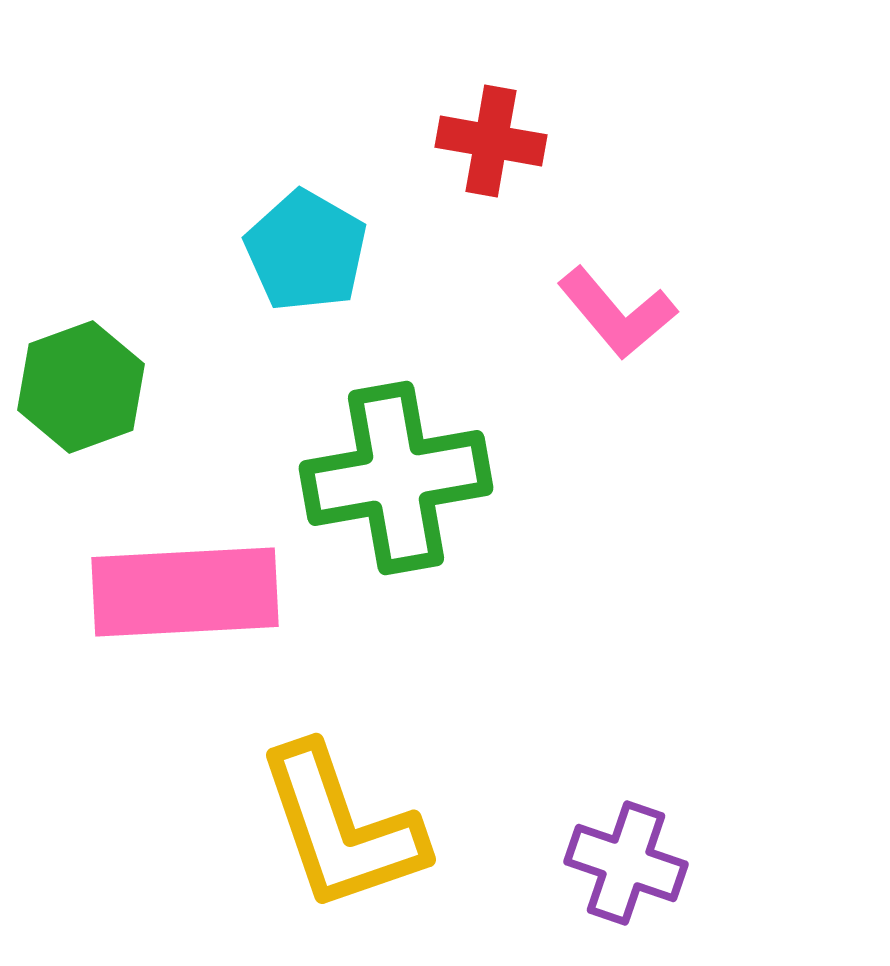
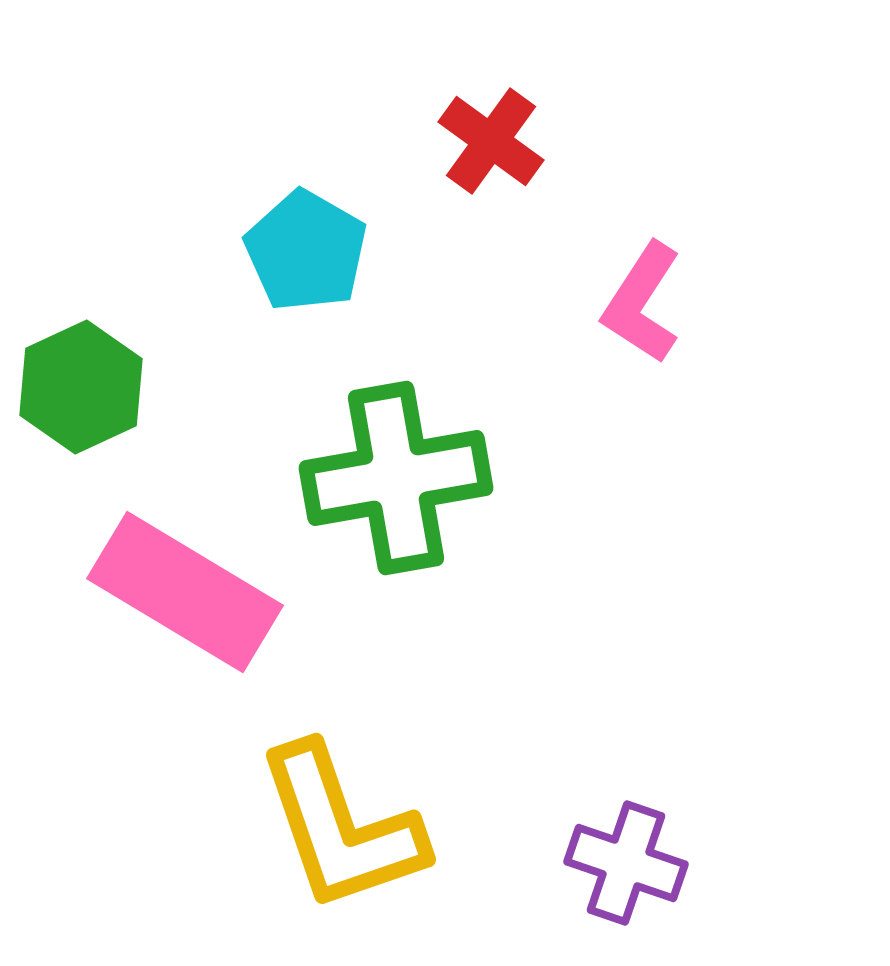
red cross: rotated 26 degrees clockwise
pink L-shape: moved 25 px right, 10 px up; rotated 73 degrees clockwise
green hexagon: rotated 5 degrees counterclockwise
pink rectangle: rotated 34 degrees clockwise
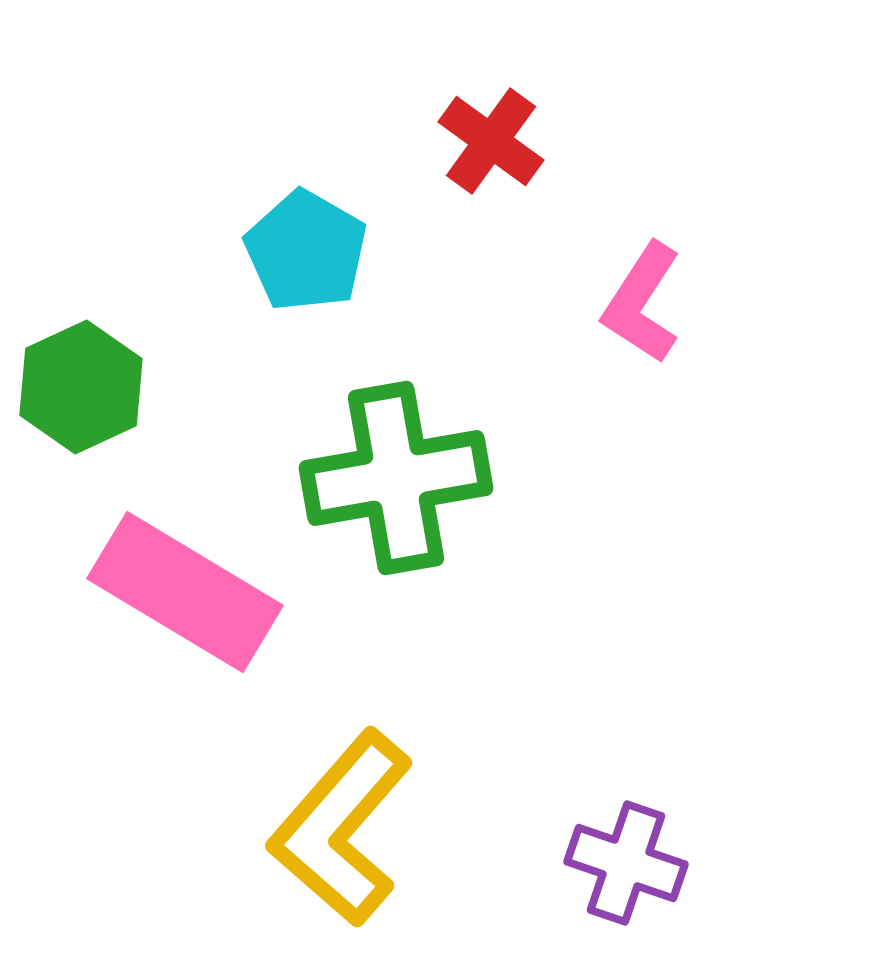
yellow L-shape: rotated 60 degrees clockwise
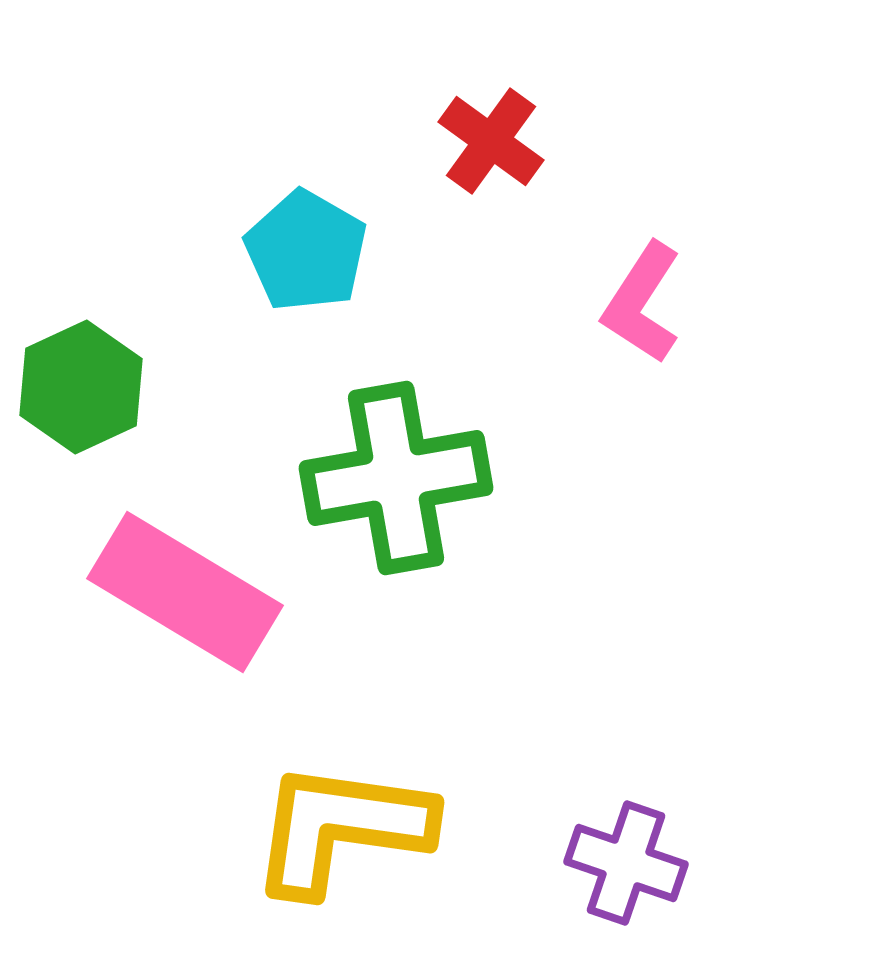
yellow L-shape: rotated 57 degrees clockwise
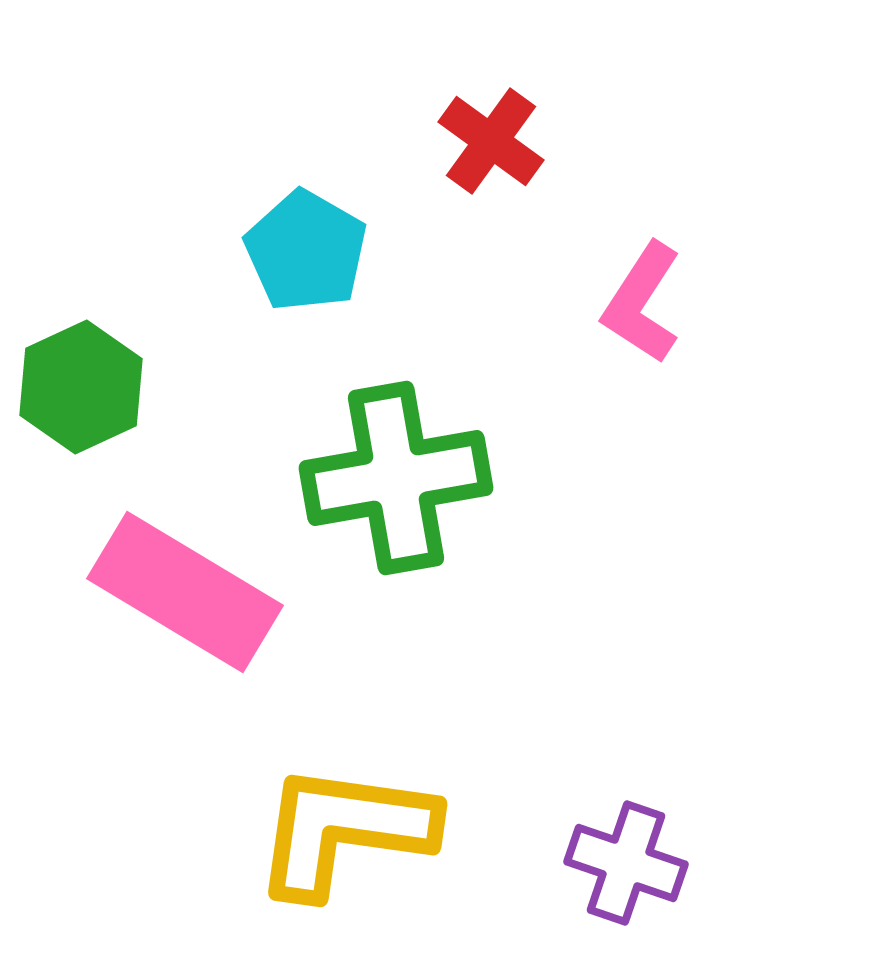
yellow L-shape: moved 3 px right, 2 px down
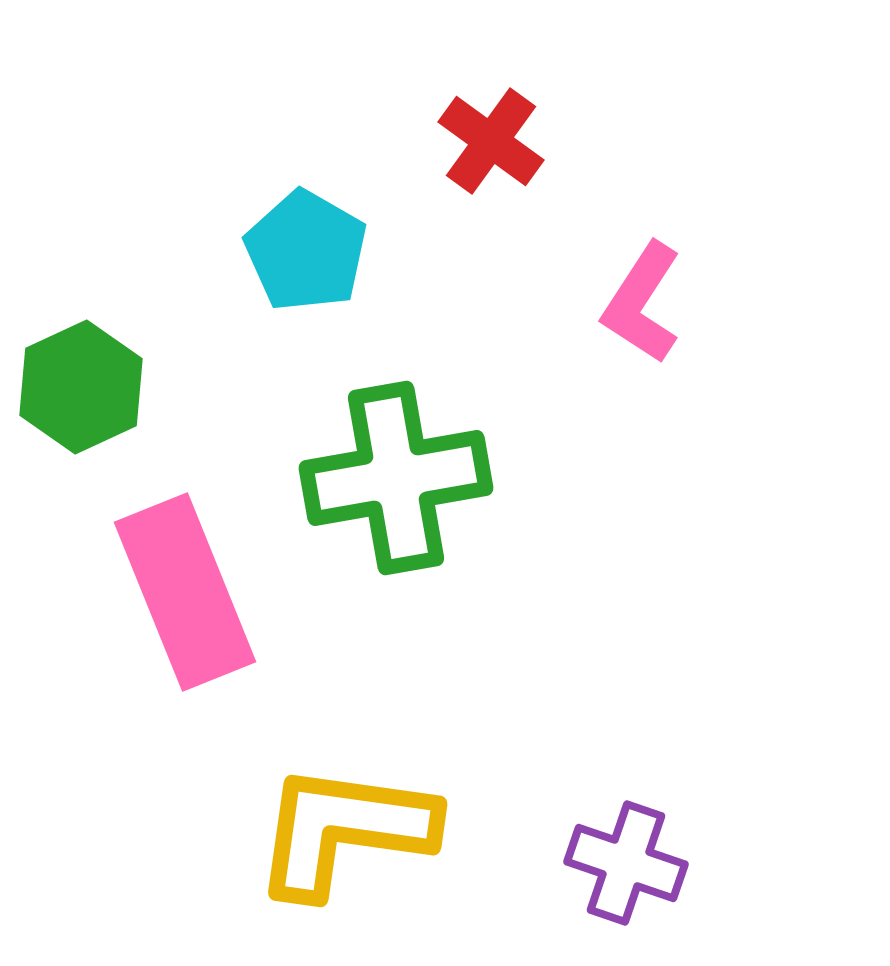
pink rectangle: rotated 37 degrees clockwise
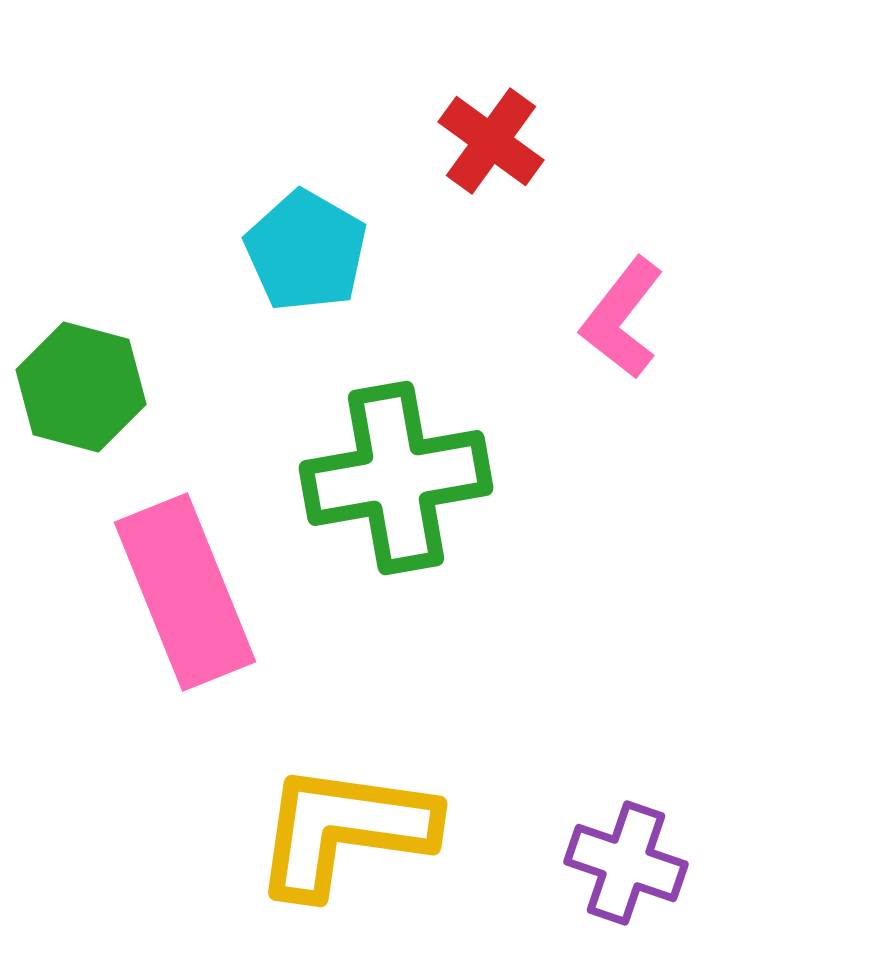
pink L-shape: moved 20 px left, 15 px down; rotated 5 degrees clockwise
green hexagon: rotated 20 degrees counterclockwise
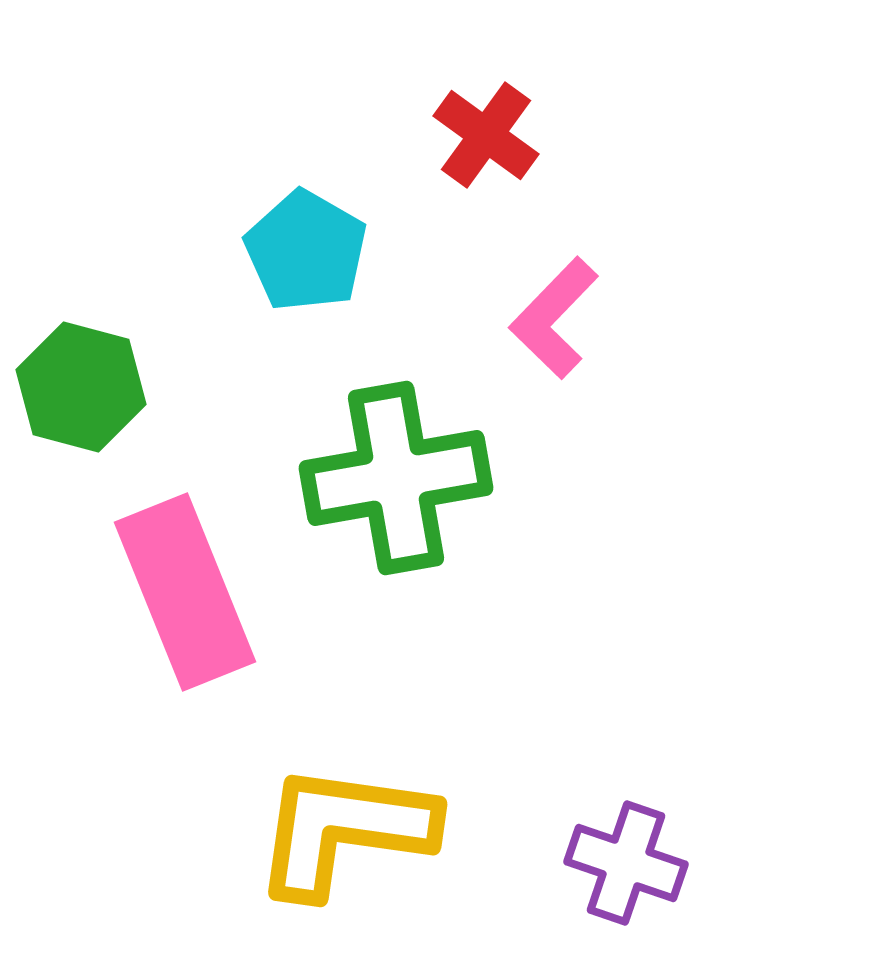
red cross: moved 5 px left, 6 px up
pink L-shape: moved 68 px left; rotated 6 degrees clockwise
